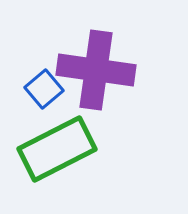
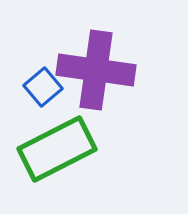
blue square: moved 1 px left, 2 px up
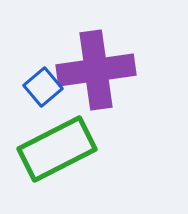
purple cross: rotated 16 degrees counterclockwise
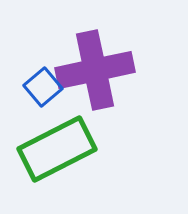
purple cross: moved 1 px left; rotated 4 degrees counterclockwise
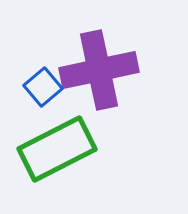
purple cross: moved 4 px right
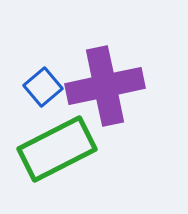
purple cross: moved 6 px right, 16 px down
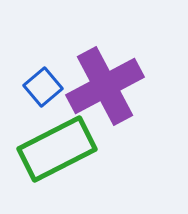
purple cross: rotated 16 degrees counterclockwise
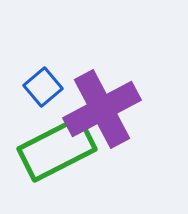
purple cross: moved 3 px left, 23 px down
